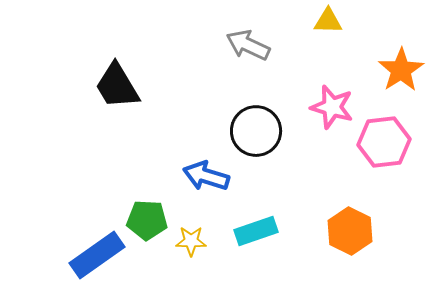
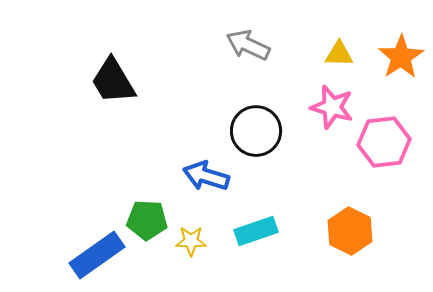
yellow triangle: moved 11 px right, 33 px down
orange star: moved 13 px up
black trapezoid: moved 4 px left, 5 px up
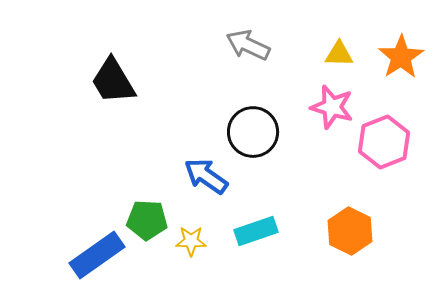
black circle: moved 3 px left, 1 px down
pink hexagon: rotated 15 degrees counterclockwise
blue arrow: rotated 18 degrees clockwise
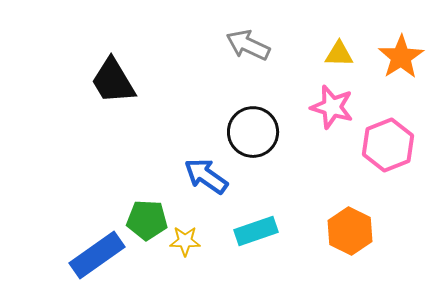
pink hexagon: moved 4 px right, 3 px down
yellow star: moved 6 px left
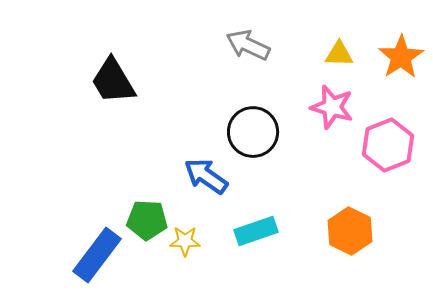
blue rectangle: rotated 18 degrees counterclockwise
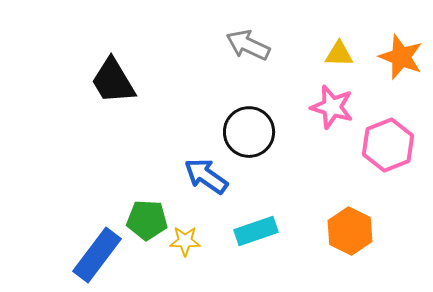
orange star: rotated 18 degrees counterclockwise
black circle: moved 4 px left
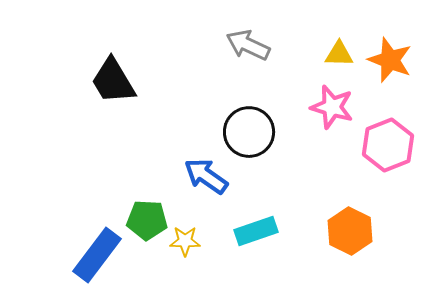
orange star: moved 11 px left, 3 px down
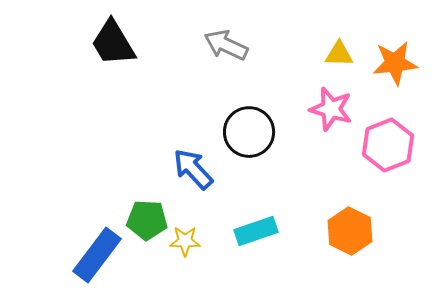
gray arrow: moved 22 px left
orange star: moved 5 px right, 3 px down; rotated 27 degrees counterclockwise
black trapezoid: moved 38 px up
pink star: moved 1 px left, 2 px down
blue arrow: moved 13 px left, 7 px up; rotated 12 degrees clockwise
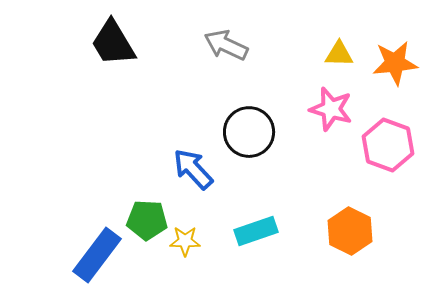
pink hexagon: rotated 18 degrees counterclockwise
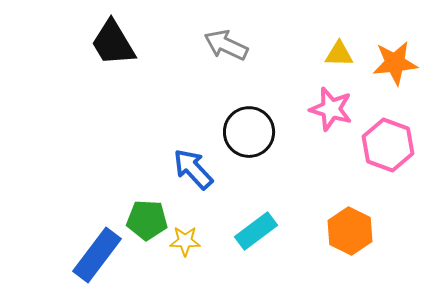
cyan rectangle: rotated 18 degrees counterclockwise
